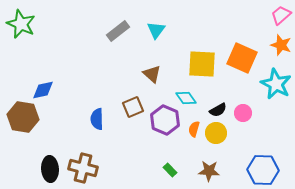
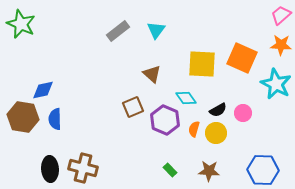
orange star: rotated 15 degrees counterclockwise
blue semicircle: moved 42 px left
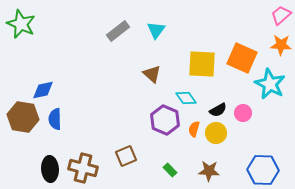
cyan star: moved 6 px left
brown square: moved 7 px left, 49 px down
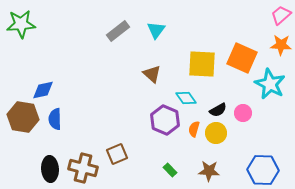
green star: rotated 28 degrees counterclockwise
brown square: moved 9 px left, 2 px up
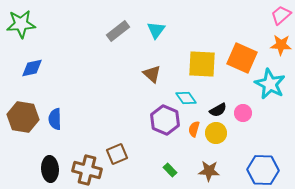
blue diamond: moved 11 px left, 22 px up
brown cross: moved 4 px right, 2 px down
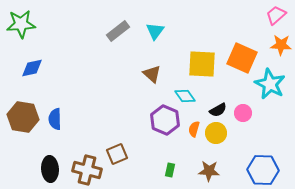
pink trapezoid: moved 5 px left
cyan triangle: moved 1 px left, 1 px down
cyan diamond: moved 1 px left, 2 px up
green rectangle: rotated 56 degrees clockwise
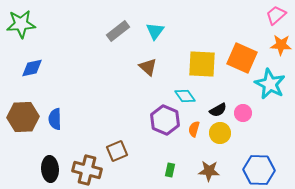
brown triangle: moved 4 px left, 7 px up
brown hexagon: rotated 12 degrees counterclockwise
yellow circle: moved 4 px right
brown square: moved 3 px up
blue hexagon: moved 4 px left
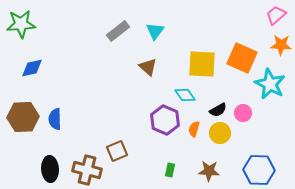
cyan diamond: moved 1 px up
